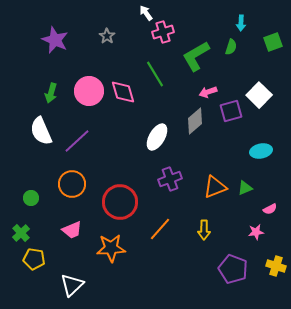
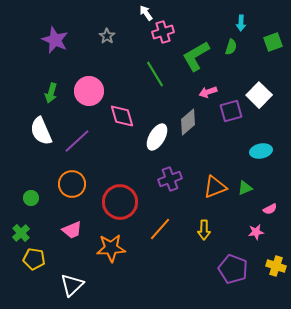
pink diamond: moved 1 px left, 24 px down
gray diamond: moved 7 px left, 1 px down
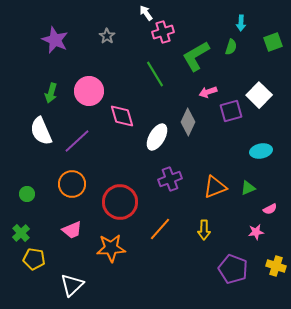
gray diamond: rotated 24 degrees counterclockwise
green triangle: moved 3 px right
green circle: moved 4 px left, 4 px up
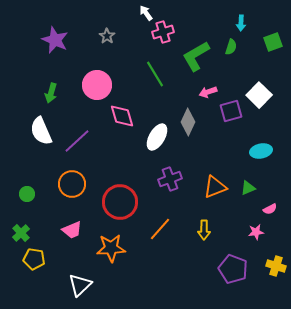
pink circle: moved 8 px right, 6 px up
white triangle: moved 8 px right
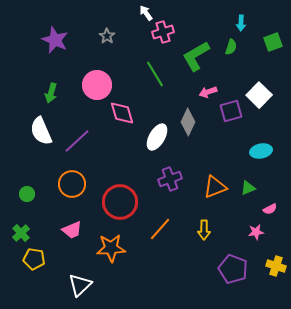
pink diamond: moved 3 px up
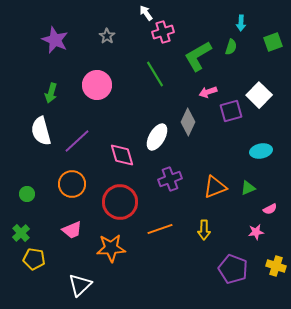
green L-shape: moved 2 px right
pink diamond: moved 42 px down
white semicircle: rotated 8 degrees clockwise
orange line: rotated 30 degrees clockwise
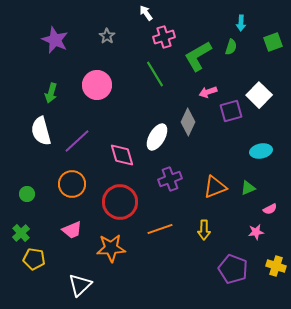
pink cross: moved 1 px right, 5 px down
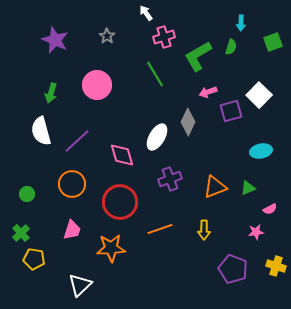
pink trapezoid: rotated 50 degrees counterclockwise
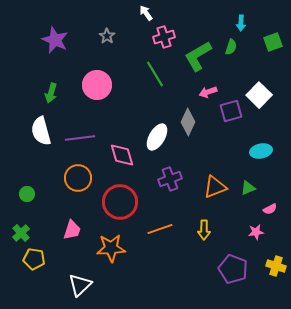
purple line: moved 3 px right, 3 px up; rotated 36 degrees clockwise
orange circle: moved 6 px right, 6 px up
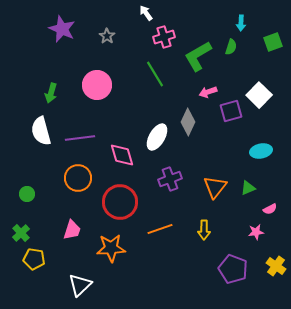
purple star: moved 7 px right, 11 px up
orange triangle: rotated 30 degrees counterclockwise
yellow cross: rotated 18 degrees clockwise
